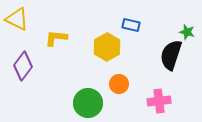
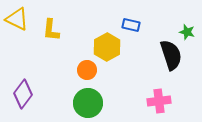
yellow L-shape: moved 5 px left, 8 px up; rotated 90 degrees counterclockwise
black semicircle: rotated 144 degrees clockwise
purple diamond: moved 28 px down
orange circle: moved 32 px left, 14 px up
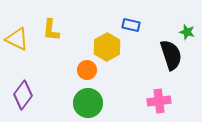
yellow triangle: moved 20 px down
purple diamond: moved 1 px down
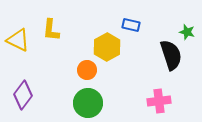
yellow triangle: moved 1 px right, 1 px down
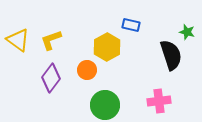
yellow L-shape: moved 10 px down; rotated 65 degrees clockwise
yellow triangle: rotated 10 degrees clockwise
purple diamond: moved 28 px right, 17 px up
green circle: moved 17 px right, 2 px down
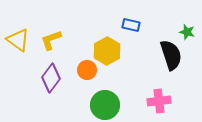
yellow hexagon: moved 4 px down
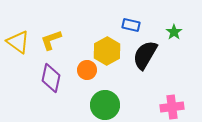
green star: moved 13 px left; rotated 21 degrees clockwise
yellow triangle: moved 2 px down
black semicircle: moved 26 px left; rotated 132 degrees counterclockwise
purple diamond: rotated 24 degrees counterclockwise
pink cross: moved 13 px right, 6 px down
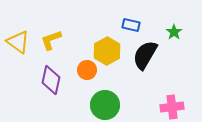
purple diamond: moved 2 px down
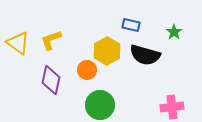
yellow triangle: moved 1 px down
black semicircle: rotated 104 degrees counterclockwise
green circle: moved 5 px left
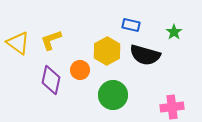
orange circle: moved 7 px left
green circle: moved 13 px right, 10 px up
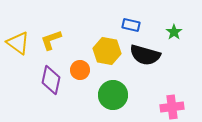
yellow hexagon: rotated 20 degrees counterclockwise
